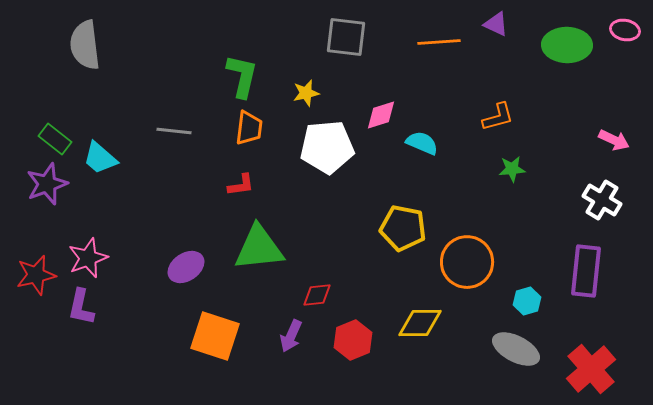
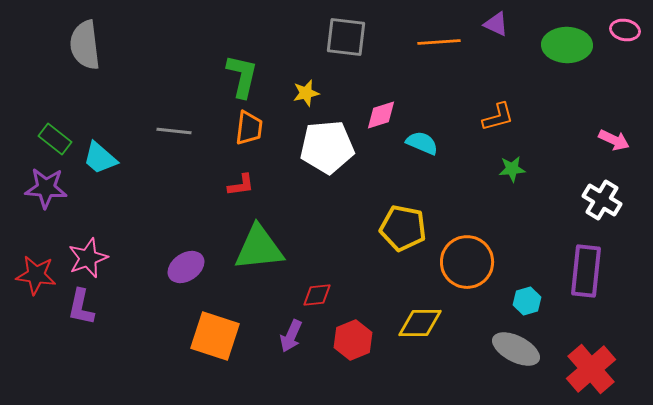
purple star: moved 1 px left, 4 px down; rotated 24 degrees clockwise
red star: rotated 21 degrees clockwise
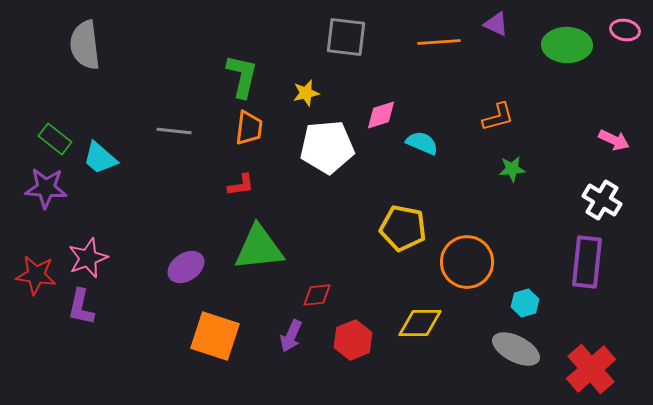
purple rectangle: moved 1 px right, 9 px up
cyan hexagon: moved 2 px left, 2 px down
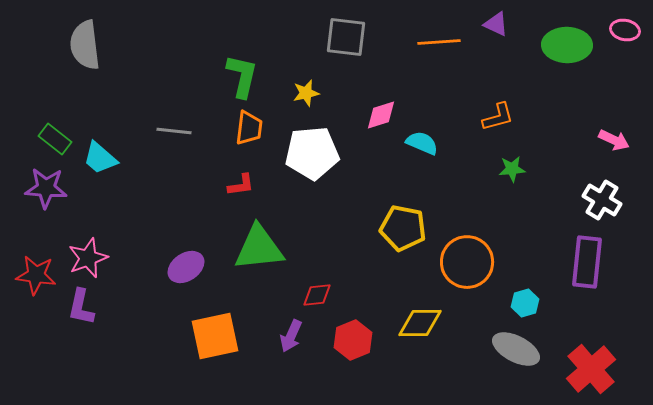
white pentagon: moved 15 px left, 6 px down
orange square: rotated 30 degrees counterclockwise
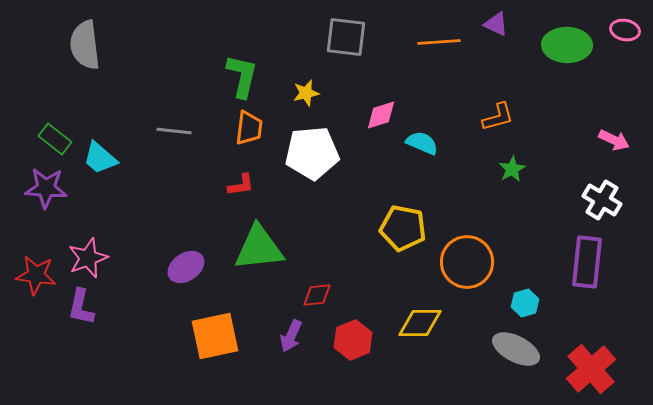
green star: rotated 24 degrees counterclockwise
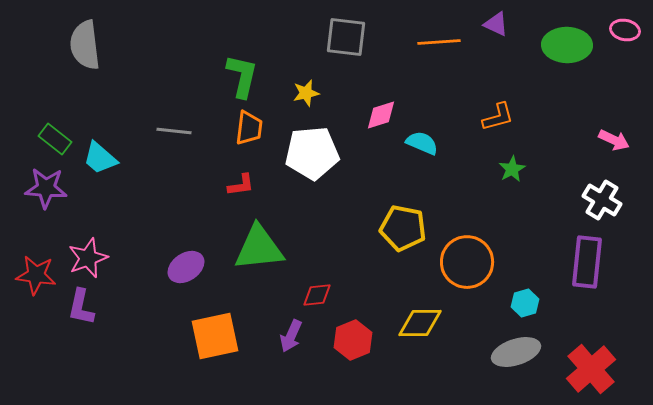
gray ellipse: moved 3 px down; rotated 45 degrees counterclockwise
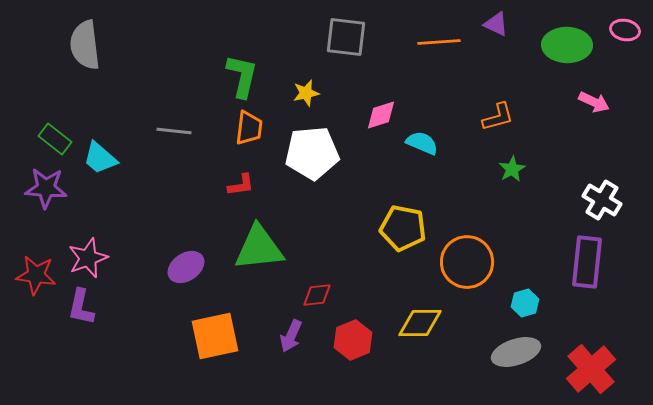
pink arrow: moved 20 px left, 38 px up
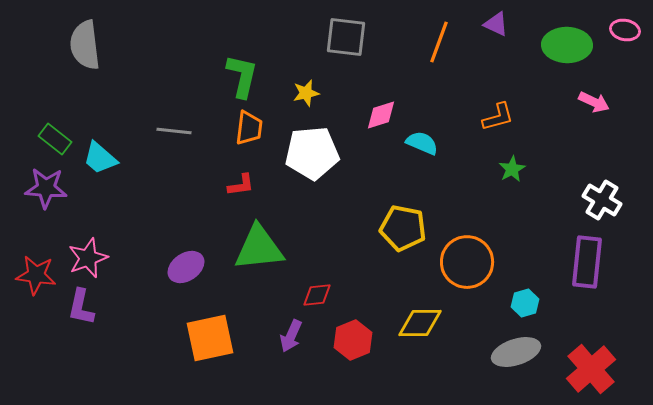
orange line: rotated 66 degrees counterclockwise
orange square: moved 5 px left, 2 px down
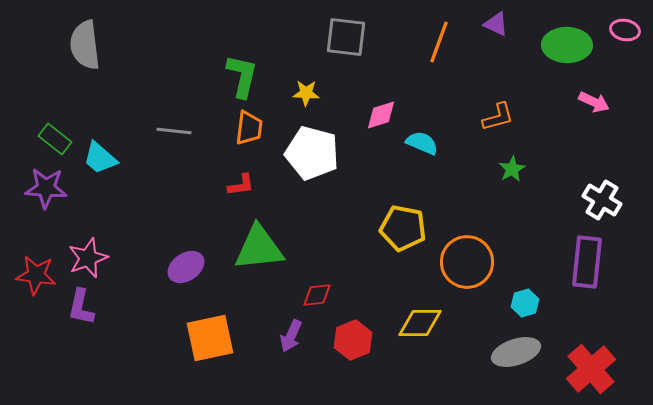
yellow star: rotated 16 degrees clockwise
white pentagon: rotated 20 degrees clockwise
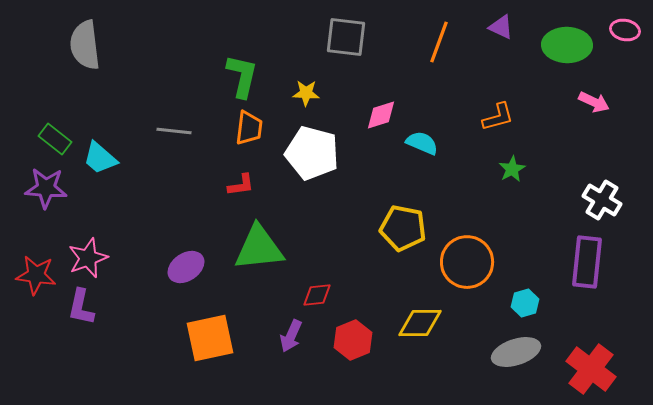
purple triangle: moved 5 px right, 3 px down
red cross: rotated 12 degrees counterclockwise
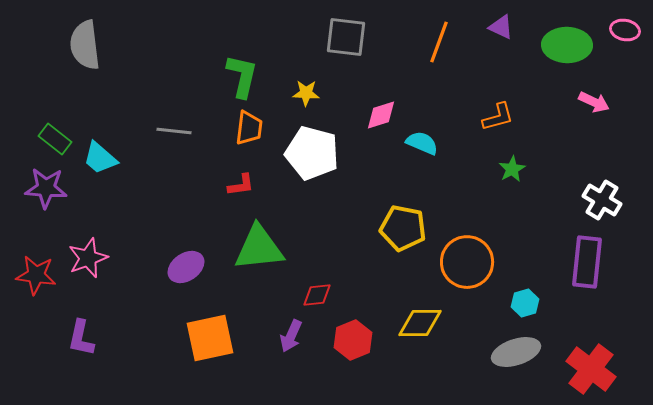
purple L-shape: moved 31 px down
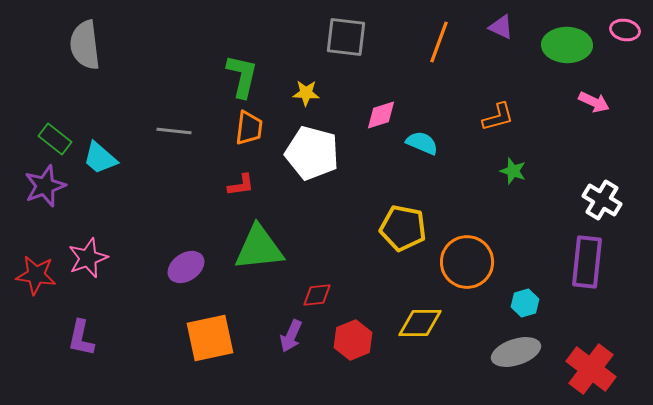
green star: moved 1 px right, 2 px down; rotated 24 degrees counterclockwise
purple star: moved 1 px left, 2 px up; rotated 24 degrees counterclockwise
